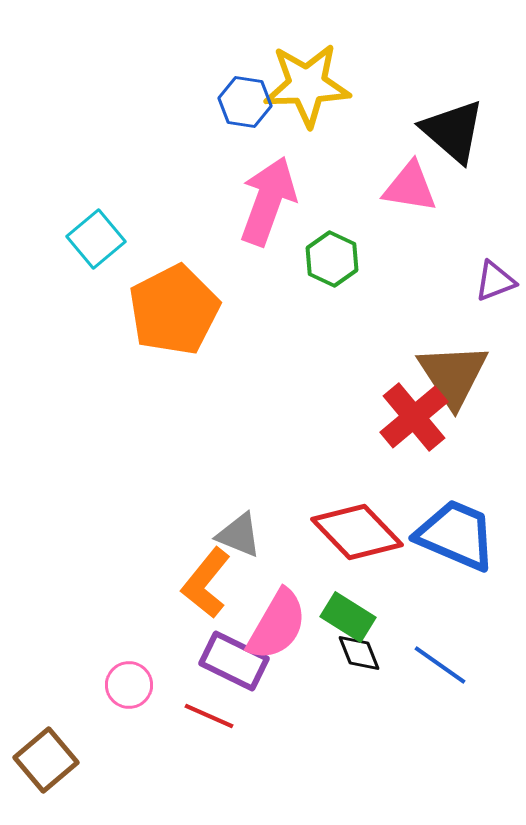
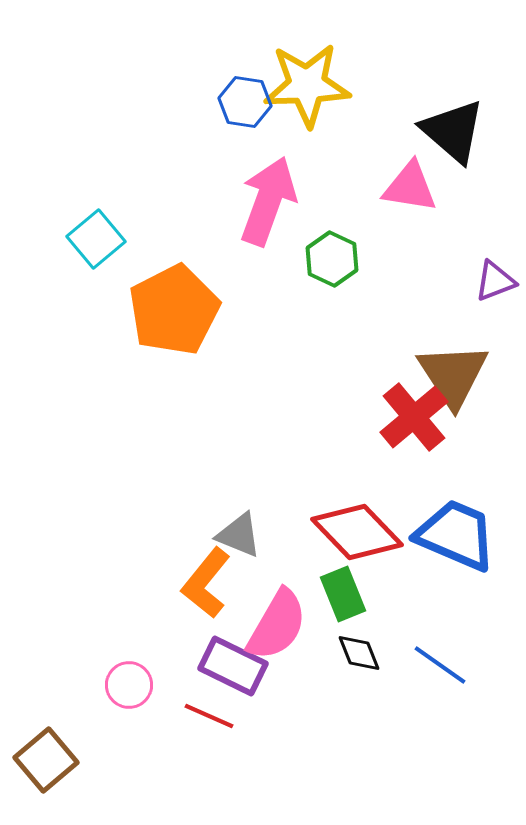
green rectangle: moved 5 px left, 23 px up; rotated 36 degrees clockwise
purple rectangle: moved 1 px left, 5 px down
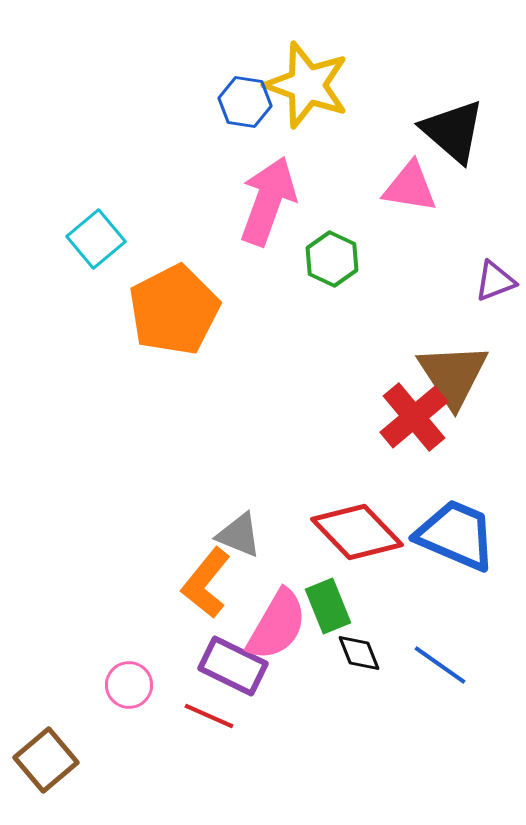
yellow star: rotated 22 degrees clockwise
green rectangle: moved 15 px left, 12 px down
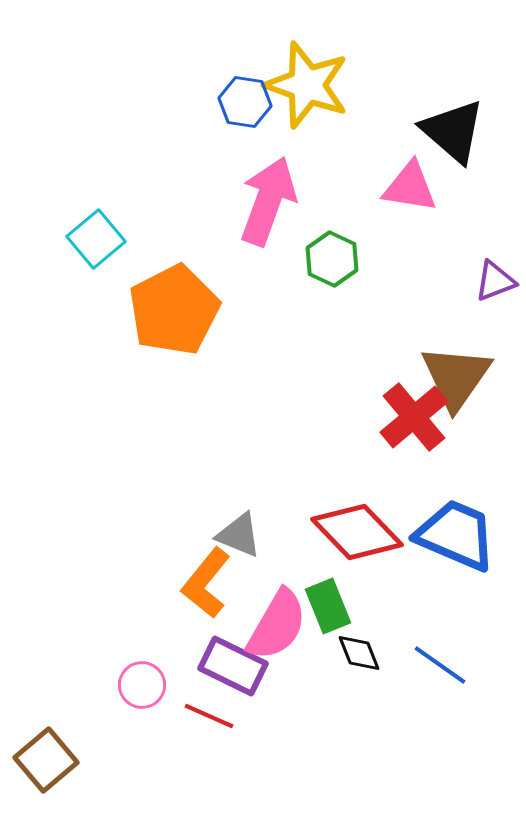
brown triangle: moved 3 px right, 2 px down; rotated 8 degrees clockwise
pink circle: moved 13 px right
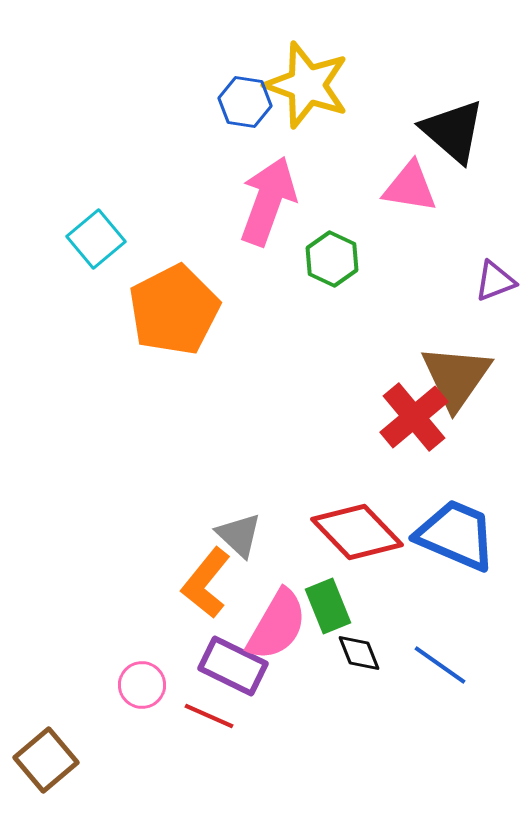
gray triangle: rotated 21 degrees clockwise
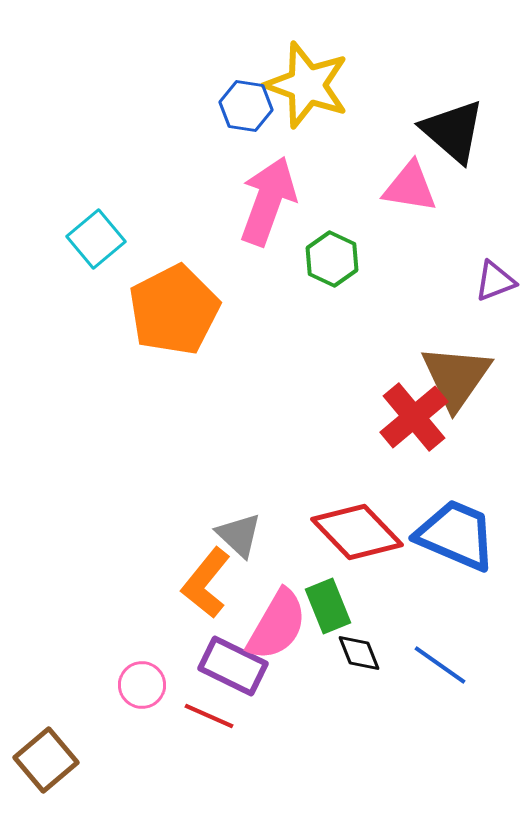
blue hexagon: moved 1 px right, 4 px down
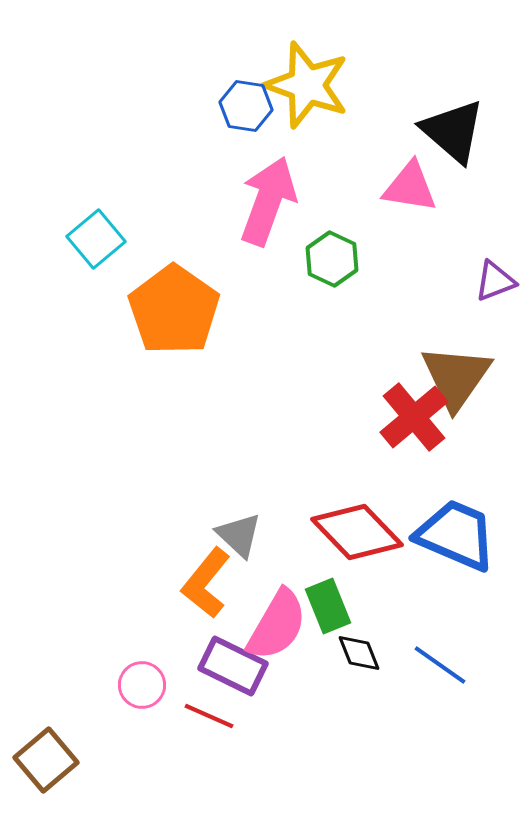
orange pentagon: rotated 10 degrees counterclockwise
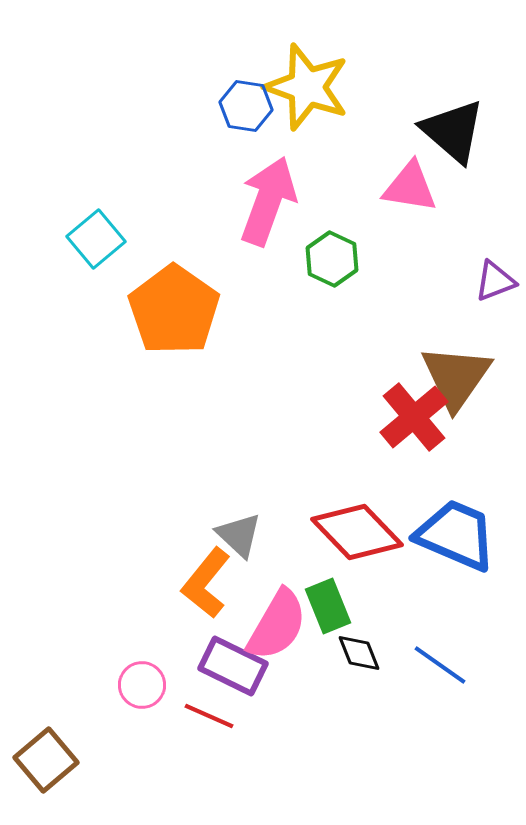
yellow star: moved 2 px down
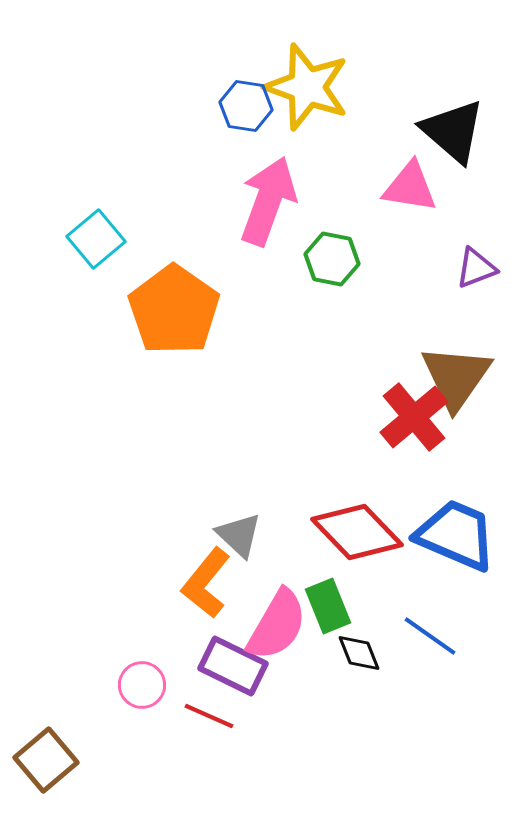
green hexagon: rotated 14 degrees counterclockwise
purple triangle: moved 19 px left, 13 px up
blue line: moved 10 px left, 29 px up
